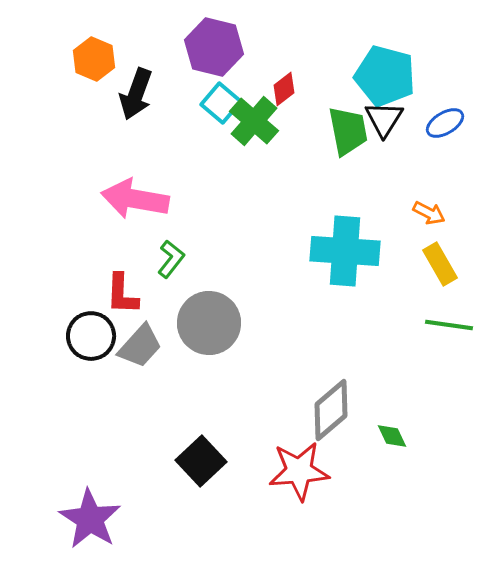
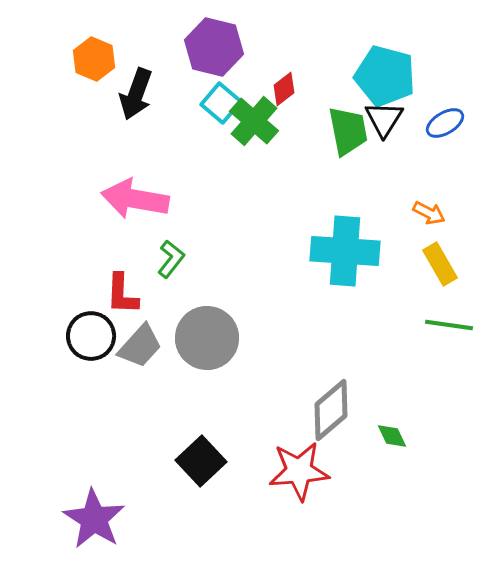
gray circle: moved 2 px left, 15 px down
purple star: moved 4 px right
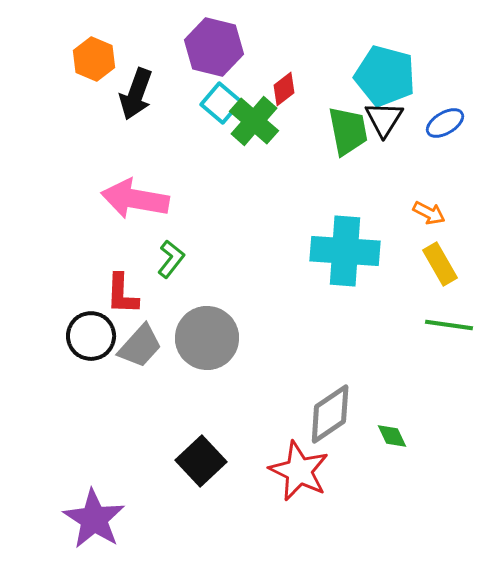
gray diamond: moved 1 px left, 4 px down; rotated 6 degrees clockwise
red star: rotated 30 degrees clockwise
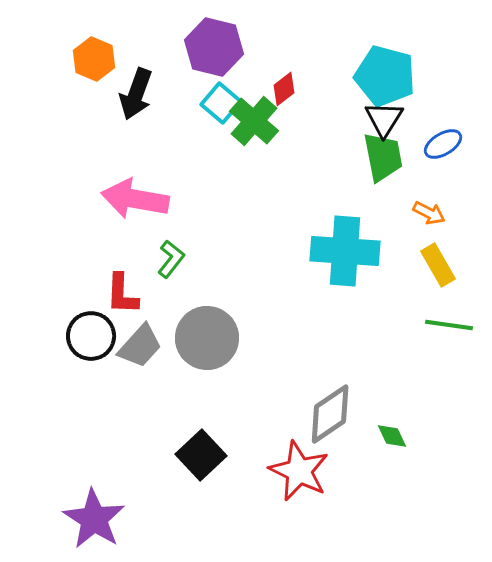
blue ellipse: moved 2 px left, 21 px down
green trapezoid: moved 35 px right, 26 px down
yellow rectangle: moved 2 px left, 1 px down
black square: moved 6 px up
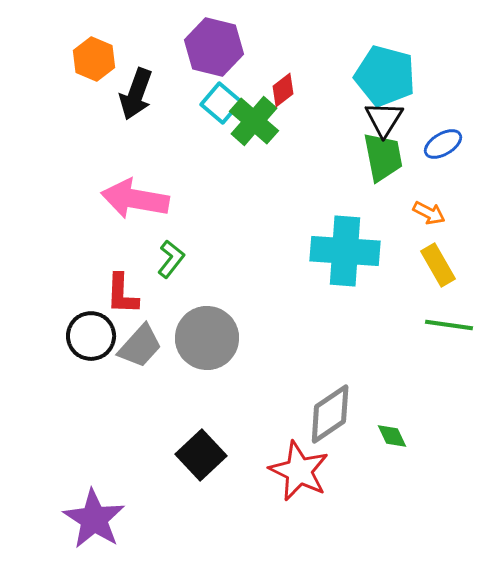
red diamond: moved 1 px left, 1 px down
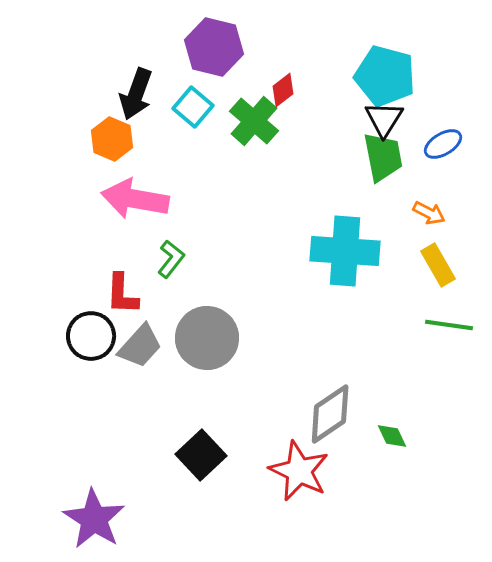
orange hexagon: moved 18 px right, 80 px down
cyan square: moved 28 px left, 4 px down
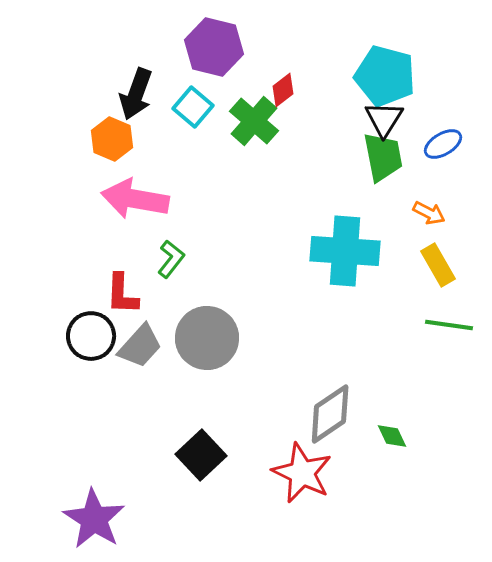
red star: moved 3 px right, 2 px down
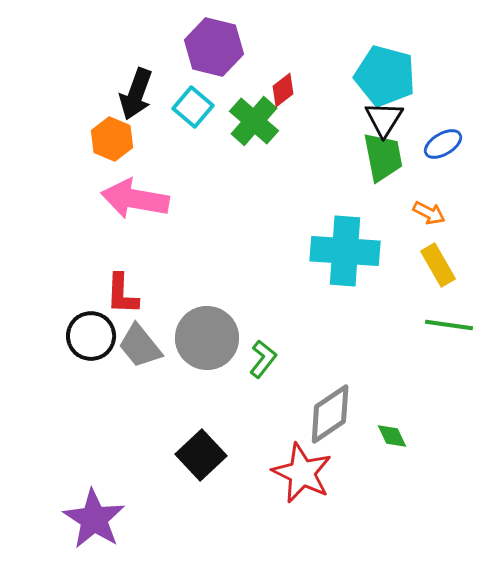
green L-shape: moved 92 px right, 100 px down
gray trapezoid: rotated 99 degrees clockwise
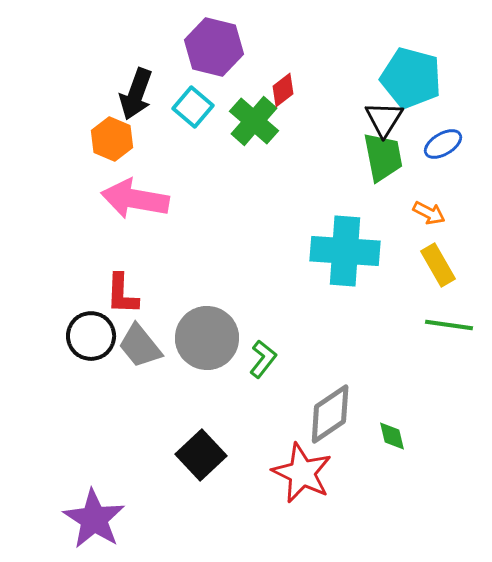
cyan pentagon: moved 26 px right, 2 px down
green diamond: rotated 12 degrees clockwise
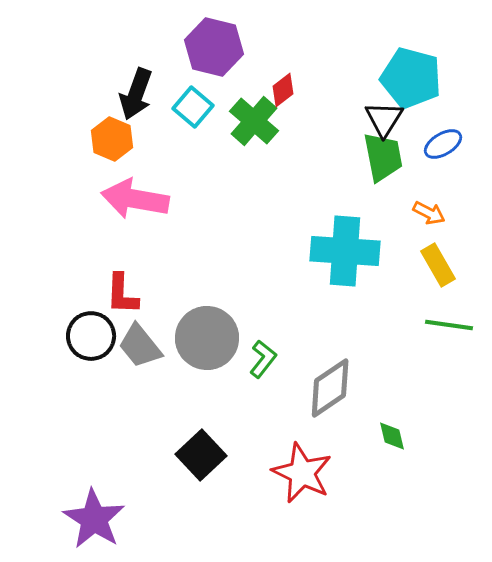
gray diamond: moved 26 px up
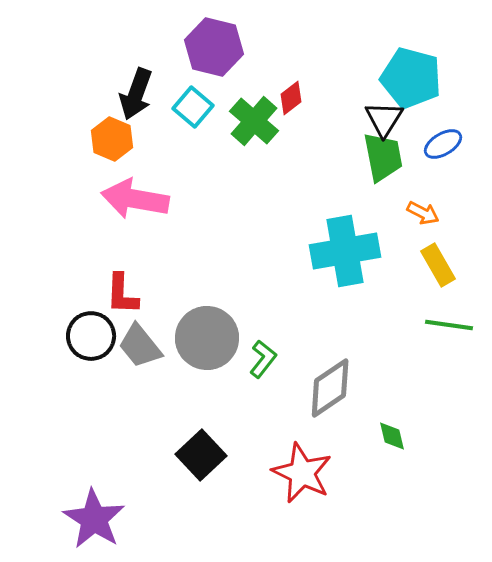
red diamond: moved 8 px right, 8 px down
orange arrow: moved 6 px left
cyan cross: rotated 14 degrees counterclockwise
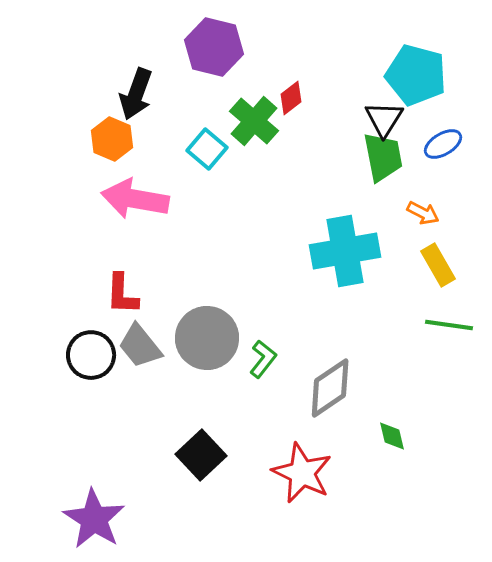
cyan pentagon: moved 5 px right, 3 px up
cyan square: moved 14 px right, 42 px down
black circle: moved 19 px down
